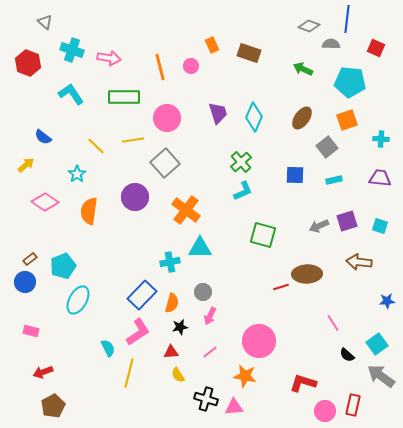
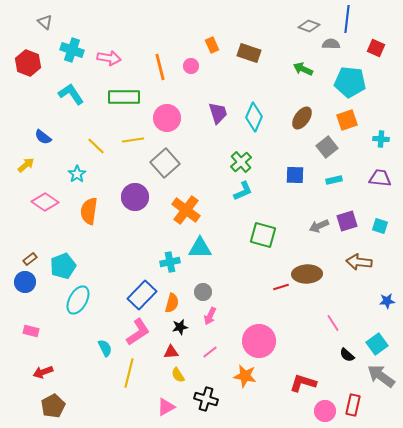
cyan semicircle at (108, 348): moved 3 px left
pink triangle at (234, 407): moved 68 px left; rotated 24 degrees counterclockwise
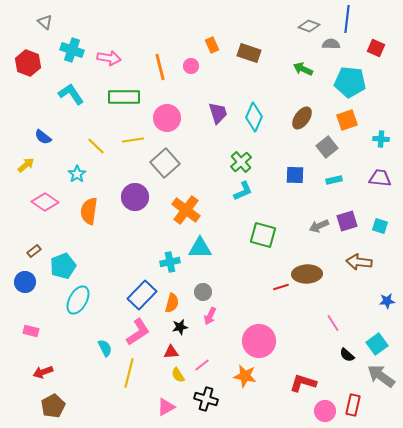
brown rectangle at (30, 259): moved 4 px right, 8 px up
pink line at (210, 352): moved 8 px left, 13 px down
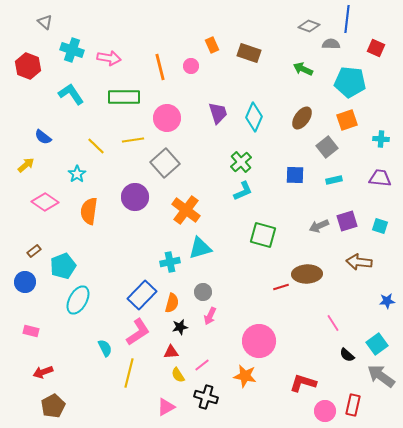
red hexagon at (28, 63): moved 3 px down
cyan triangle at (200, 248): rotated 15 degrees counterclockwise
black cross at (206, 399): moved 2 px up
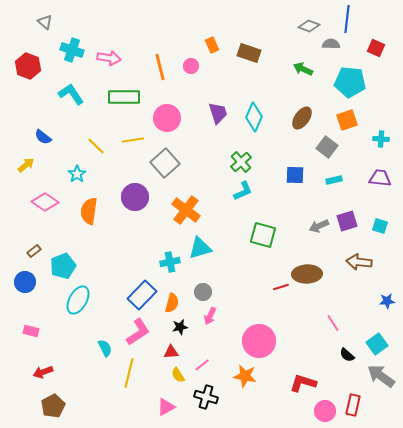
gray square at (327, 147): rotated 15 degrees counterclockwise
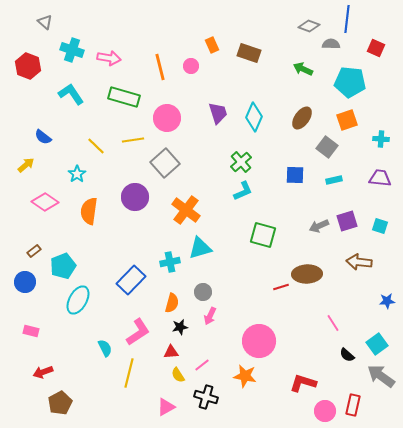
green rectangle at (124, 97): rotated 16 degrees clockwise
blue rectangle at (142, 295): moved 11 px left, 15 px up
brown pentagon at (53, 406): moved 7 px right, 3 px up
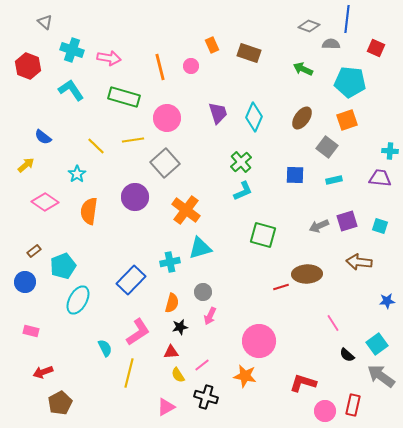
cyan L-shape at (71, 94): moved 4 px up
cyan cross at (381, 139): moved 9 px right, 12 px down
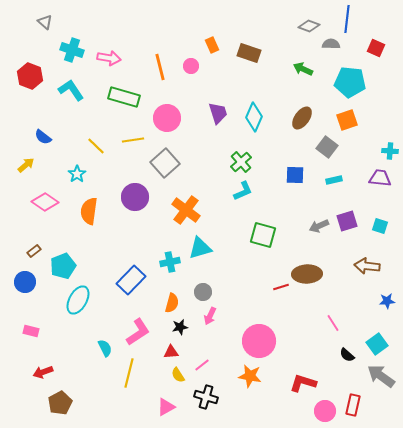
red hexagon at (28, 66): moved 2 px right, 10 px down
brown arrow at (359, 262): moved 8 px right, 4 px down
orange star at (245, 376): moved 5 px right
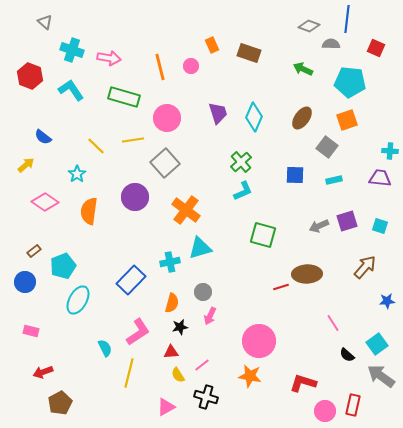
brown arrow at (367, 266): moved 2 px left, 1 px down; rotated 125 degrees clockwise
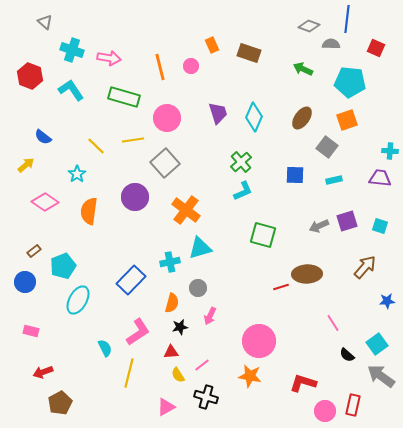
gray circle at (203, 292): moved 5 px left, 4 px up
